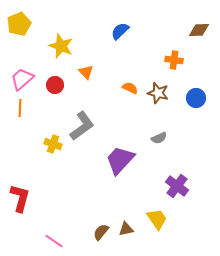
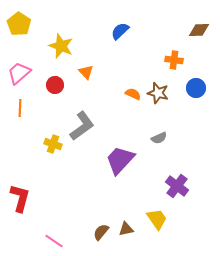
yellow pentagon: rotated 15 degrees counterclockwise
pink trapezoid: moved 3 px left, 6 px up
orange semicircle: moved 3 px right, 6 px down
blue circle: moved 10 px up
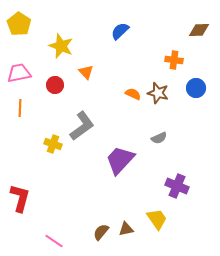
pink trapezoid: rotated 30 degrees clockwise
purple cross: rotated 15 degrees counterclockwise
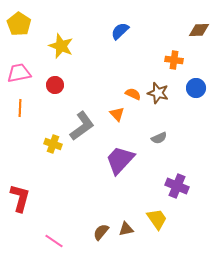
orange triangle: moved 31 px right, 42 px down
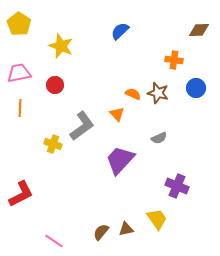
red L-shape: moved 1 px right, 4 px up; rotated 48 degrees clockwise
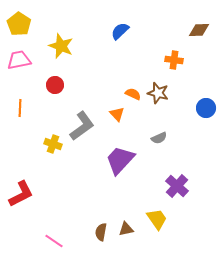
pink trapezoid: moved 13 px up
blue circle: moved 10 px right, 20 px down
purple cross: rotated 20 degrees clockwise
brown semicircle: rotated 30 degrees counterclockwise
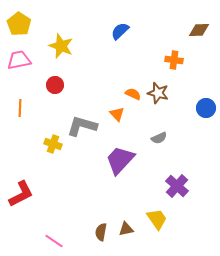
gray L-shape: rotated 128 degrees counterclockwise
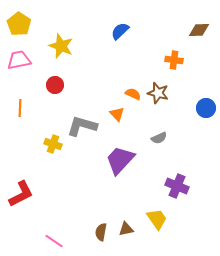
purple cross: rotated 20 degrees counterclockwise
